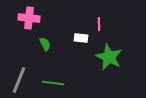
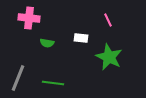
pink line: moved 9 px right, 4 px up; rotated 24 degrees counterclockwise
green semicircle: moved 2 px right, 1 px up; rotated 128 degrees clockwise
gray line: moved 1 px left, 2 px up
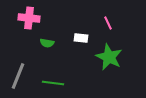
pink line: moved 3 px down
gray line: moved 2 px up
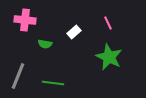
pink cross: moved 4 px left, 2 px down
white rectangle: moved 7 px left, 6 px up; rotated 48 degrees counterclockwise
green semicircle: moved 2 px left, 1 px down
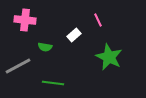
pink line: moved 10 px left, 3 px up
white rectangle: moved 3 px down
green semicircle: moved 3 px down
gray line: moved 10 px up; rotated 40 degrees clockwise
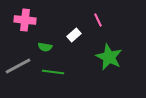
green line: moved 11 px up
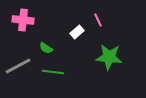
pink cross: moved 2 px left
white rectangle: moved 3 px right, 3 px up
green semicircle: moved 1 px right, 1 px down; rotated 24 degrees clockwise
green star: rotated 20 degrees counterclockwise
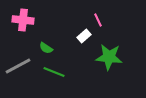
white rectangle: moved 7 px right, 4 px down
green line: moved 1 px right; rotated 15 degrees clockwise
